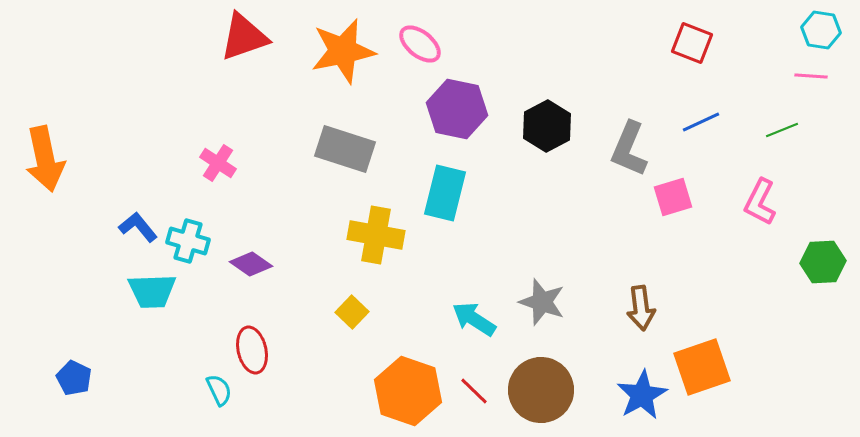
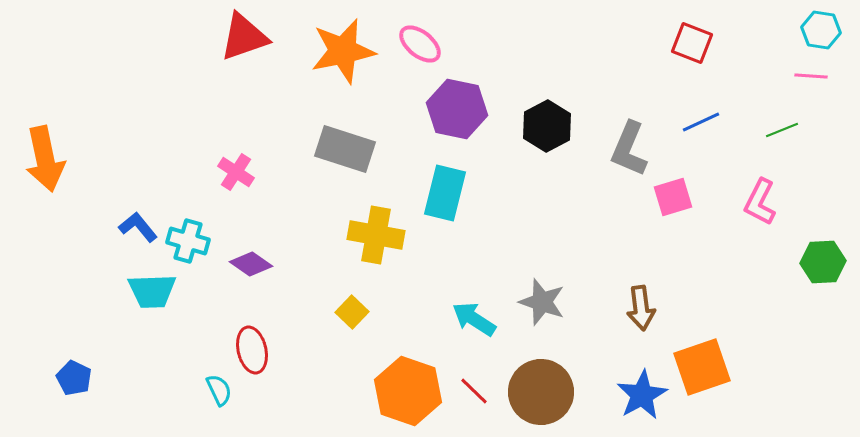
pink cross: moved 18 px right, 9 px down
brown circle: moved 2 px down
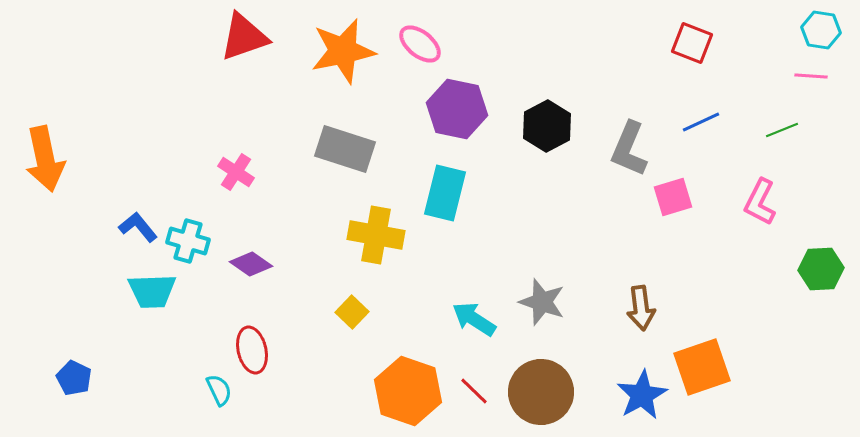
green hexagon: moved 2 px left, 7 px down
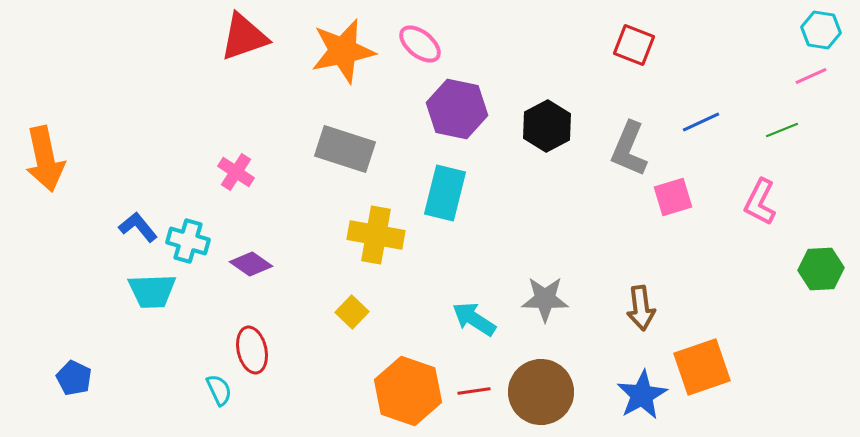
red square: moved 58 px left, 2 px down
pink line: rotated 28 degrees counterclockwise
gray star: moved 3 px right, 3 px up; rotated 18 degrees counterclockwise
red line: rotated 52 degrees counterclockwise
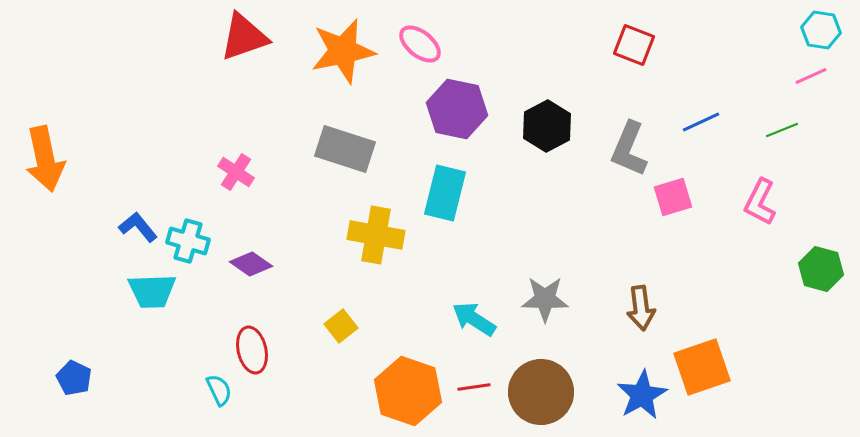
green hexagon: rotated 18 degrees clockwise
yellow square: moved 11 px left, 14 px down; rotated 8 degrees clockwise
red line: moved 4 px up
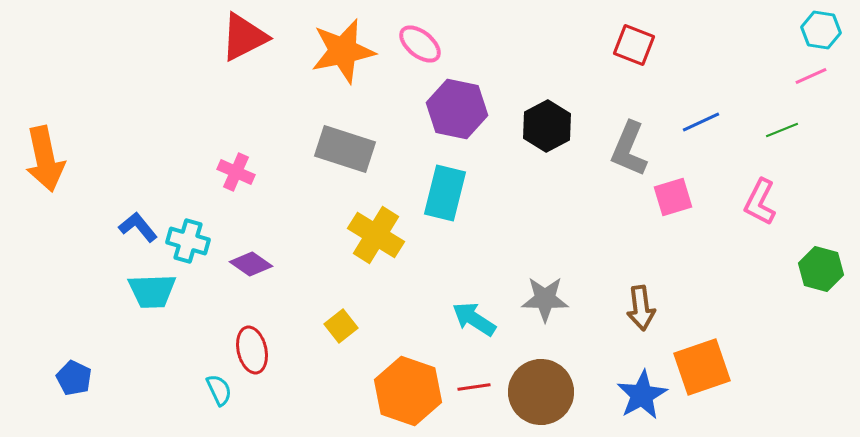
red triangle: rotated 8 degrees counterclockwise
pink cross: rotated 9 degrees counterclockwise
yellow cross: rotated 22 degrees clockwise
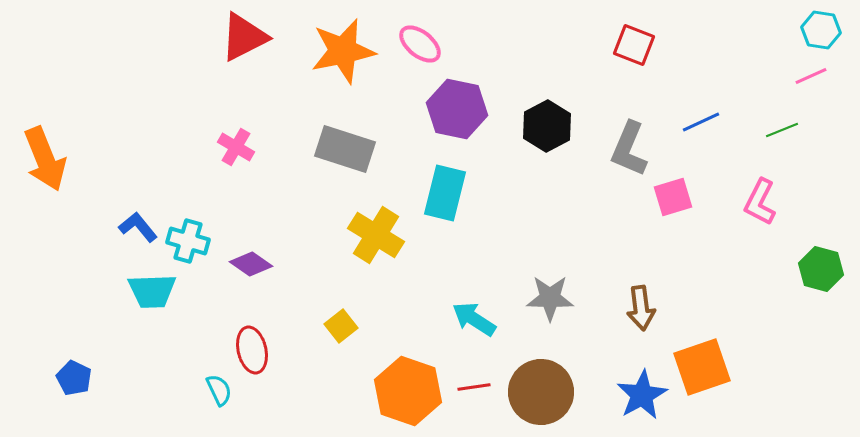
orange arrow: rotated 10 degrees counterclockwise
pink cross: moved 25 px up; rotated 6 degrees clockwise
gray star: moved 5 px right, 1 px up
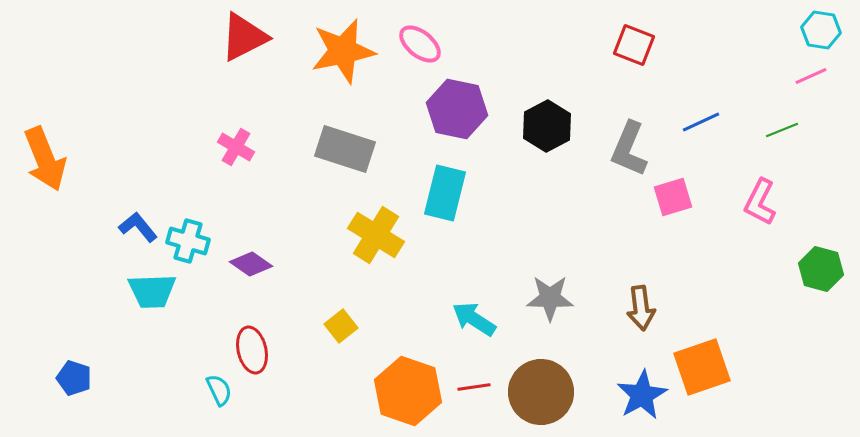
blue pentagon: rotated 8 degrees counterclockwise
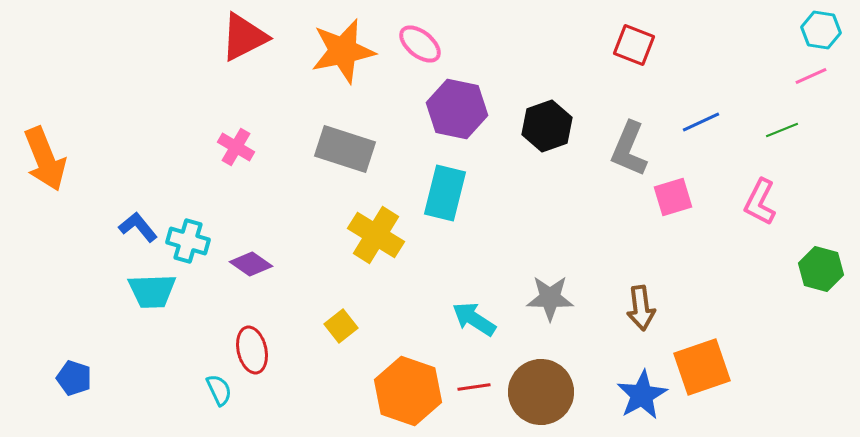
black hexagon: rotated 9 degrees clockwise
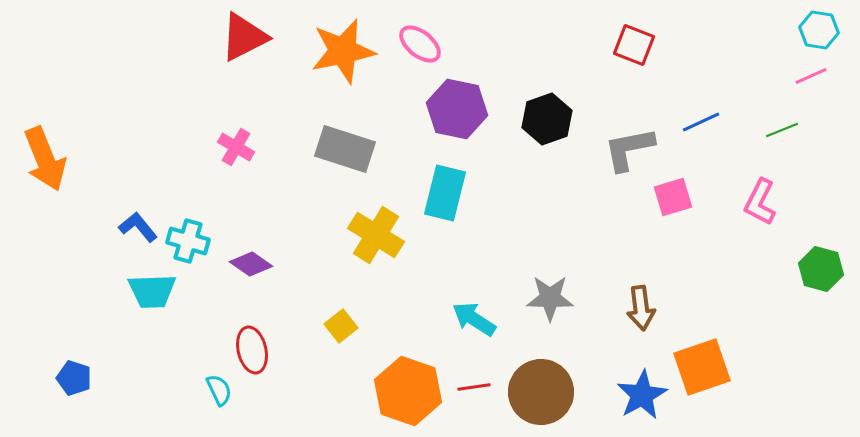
cyan hexagon: moved 2 px left
black hexagon: moved 7 px up
gray L-shape: rotated 56 degrees clockwise
